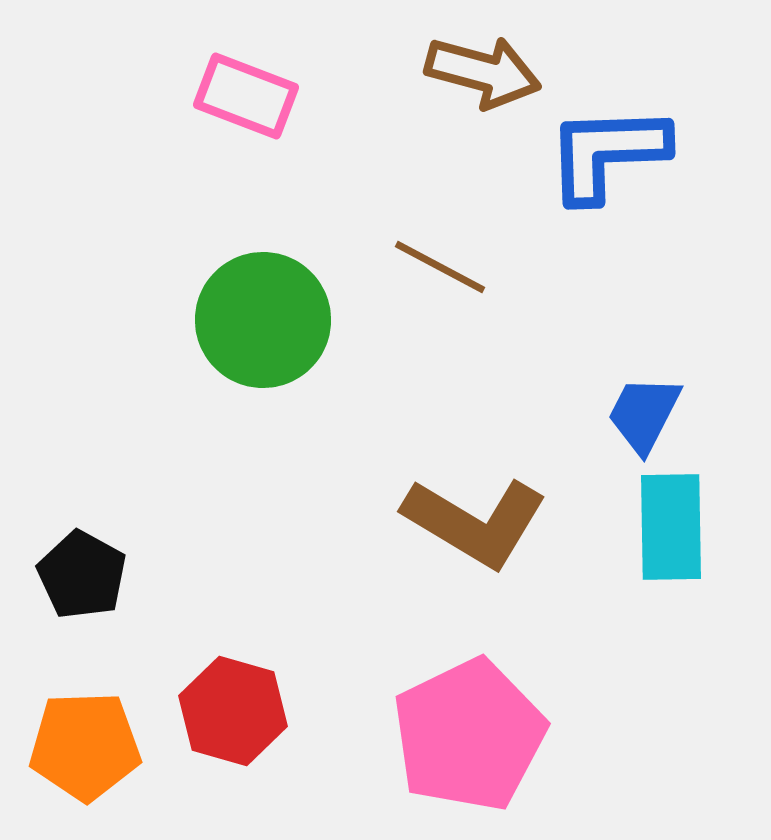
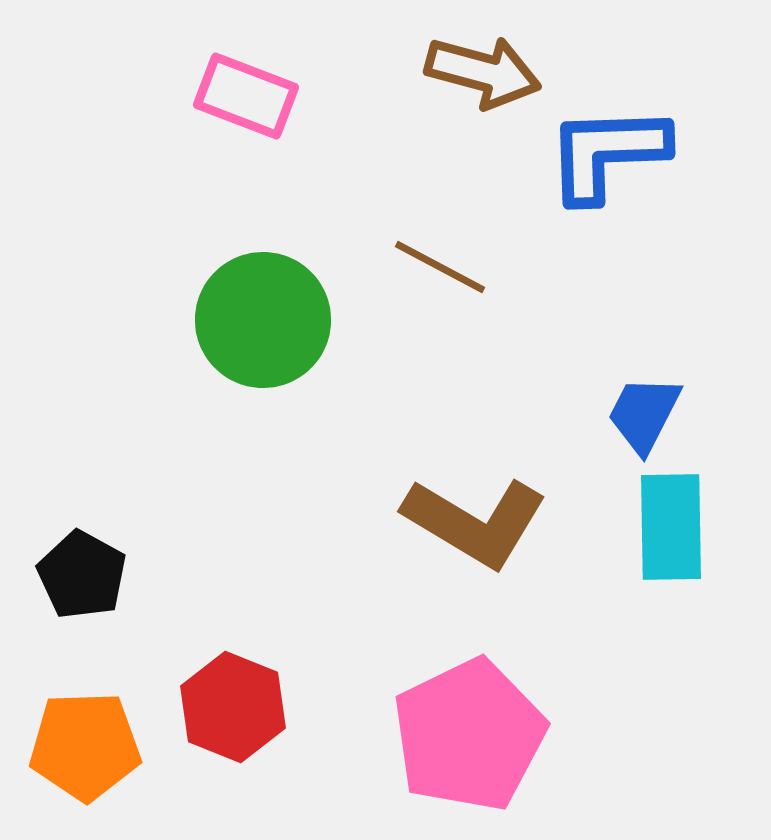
red hexagon: moved 4 px up; rotated 6 degrees clockwise
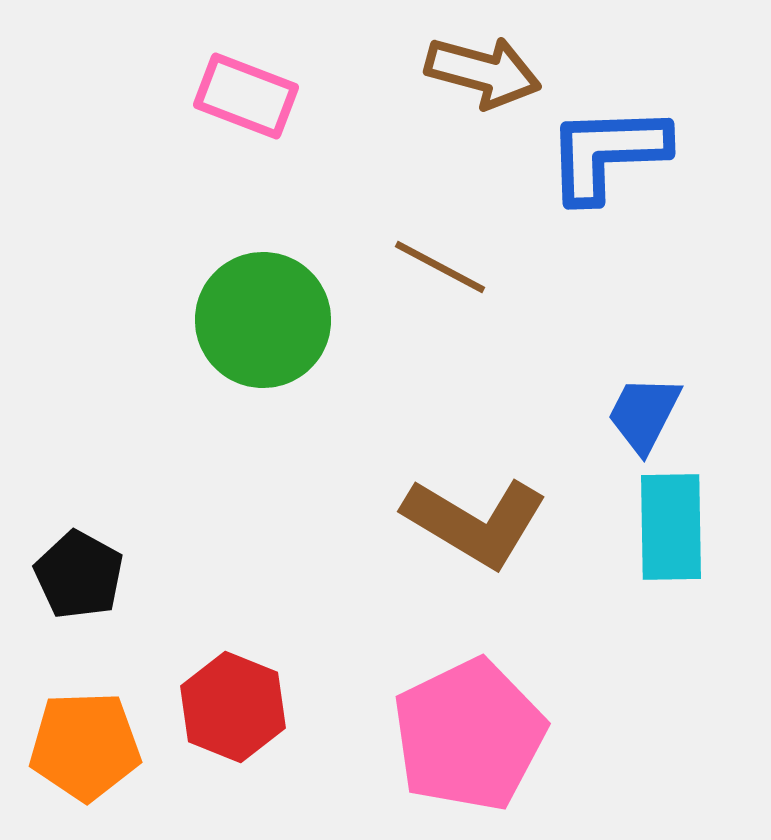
black pentagon: moved 3 px left
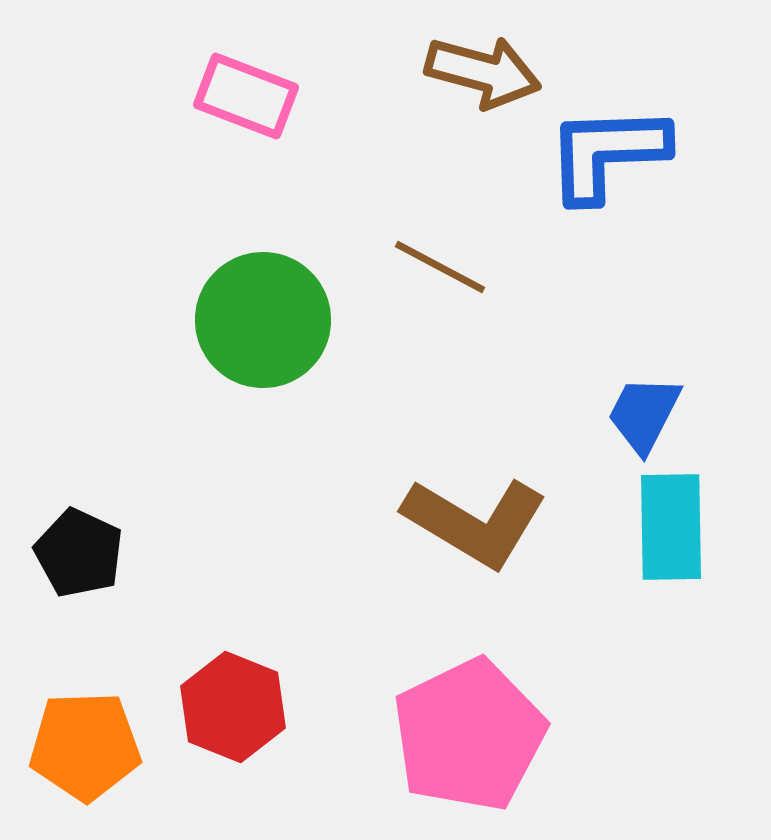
black pentagon: moved 22 px up; rotated 4 degrees counterclockwise
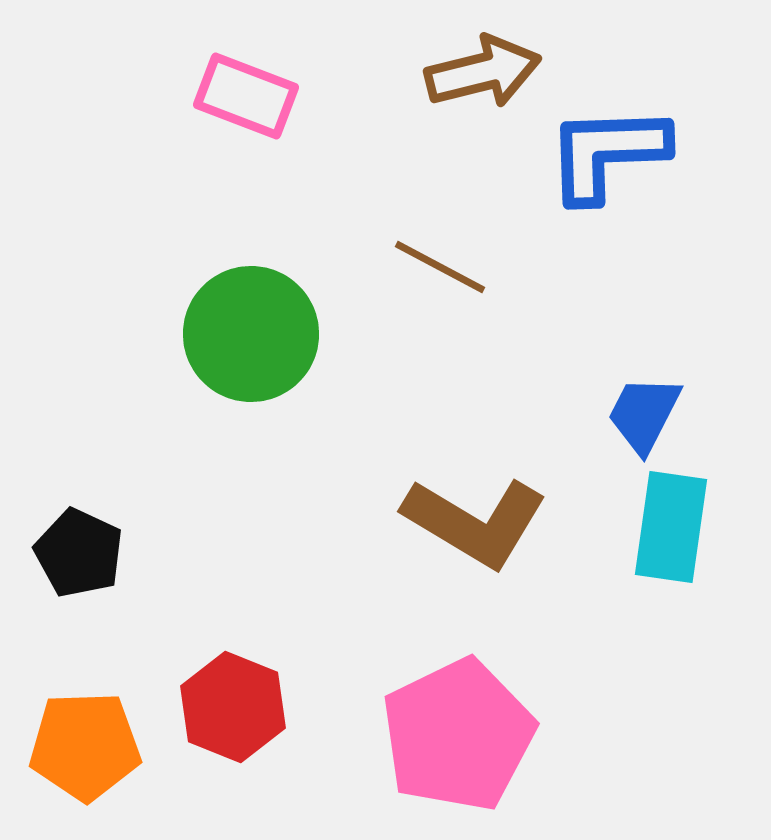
brown arrow: rotated 29 degrees counterclockwise
green circle: moved 12 px left, 14 px down
cyan rectangle: rotated 9 degrees clockwise
pink pentagon: moved 11 px left
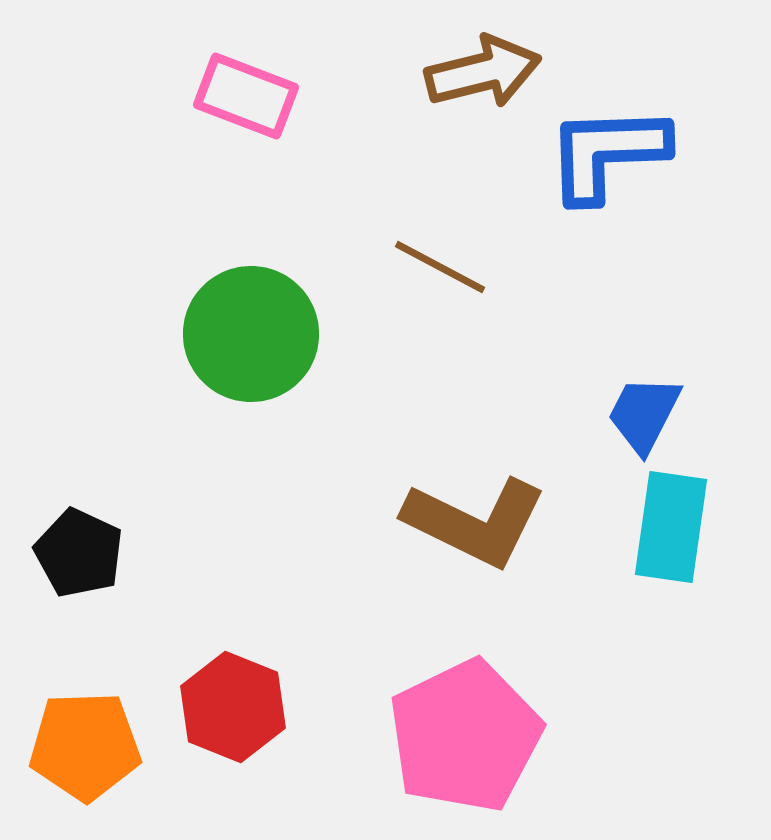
brown L-shape: rotated 5 degrees counterclockwise
pink pentagon: moved 7 px right, 1 px down
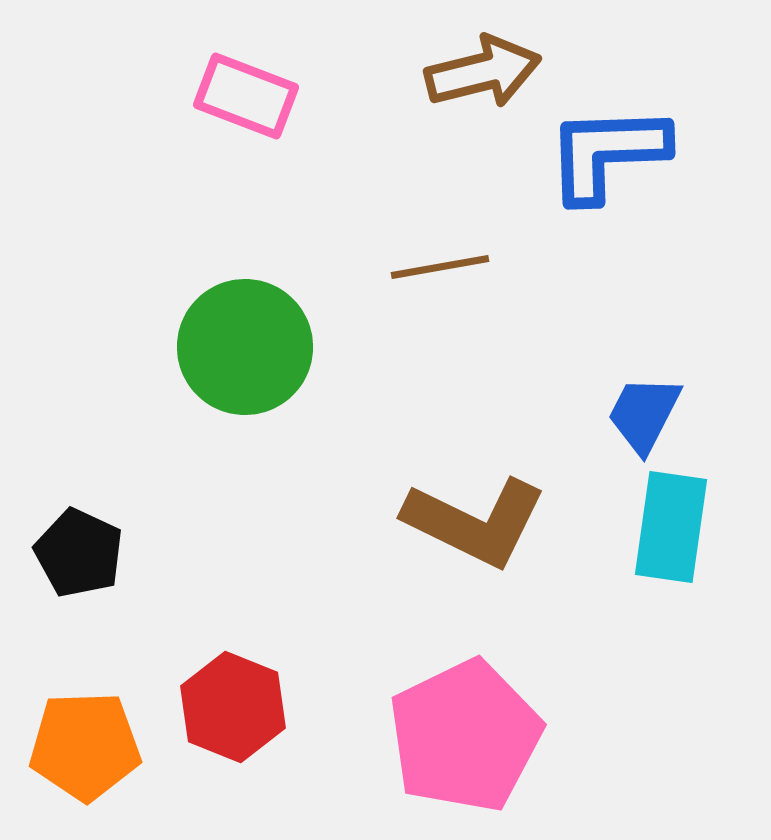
brown line: rotated 38 degrees counterclockwise
green circle: moved 6 px left, 13 px down
